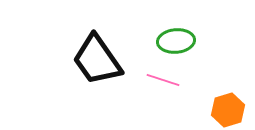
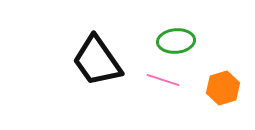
black trapezoid: moved 1 px down
orange hexagon: moved 5 px left, 22 px up
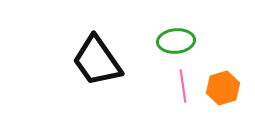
pink line: moved 20 px right, 6 px down; rotated 64 degrees clockwise
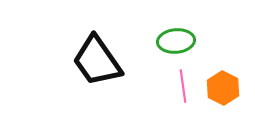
orange hexagon: rotated 16 degrees counterclockwise
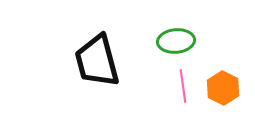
black trapezoid: rotated 20 degrees clockwise
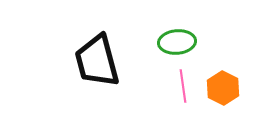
green ellipse: moved 1 px right, 1 px down
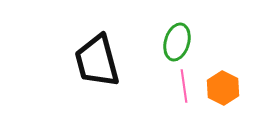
green ellipse: rotated 69 degrees counterclockwise
pink line: moved 1 px right
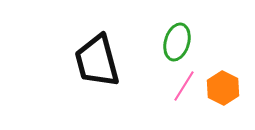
pink line: rotated 40 degrees clockwise
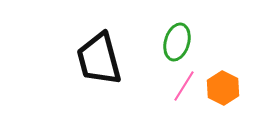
black trapezoid: moved 2 px right, 2 px up
